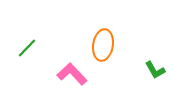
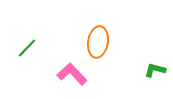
orange ellipse: moved 5 px left, 3 px up
green L-shape: rotated 135 degrees clockwise
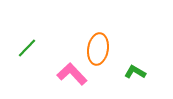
orange ellipse: moved 7 px down
green L-shape: moved 20 px left, 2 px down; rotated 15 degrees clockwise
